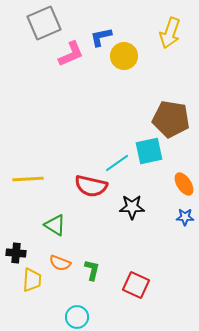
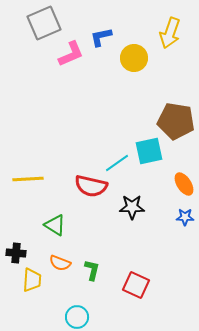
yellow circle: moved 10 px right, 2 px down
brown pentagon: moved 5 px right, 2 px down
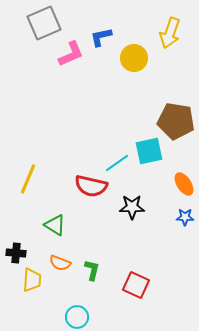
yellow line: rotated 64 degrees counterclockwise
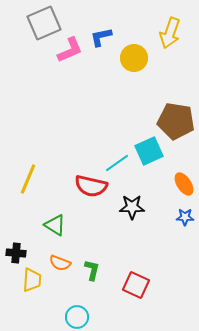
pink L-shape: moved 1 px left, 4 px up
cyan square: rotated 12 degrees counterclockwise
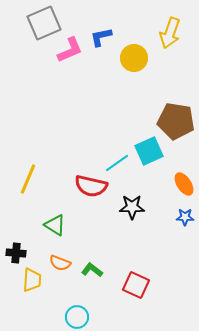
green L-shape: rotated 65 degrees counterclockwise
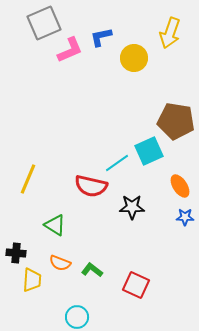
orange ellipse: moved 4 px left, 2 px down
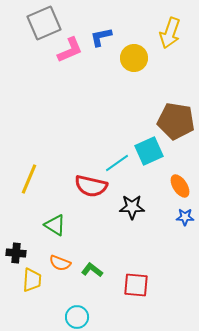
yellow line: moved 1 px right
red square: rotated 20 degrees counterclockwise
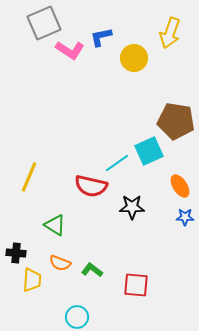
pink L-shape: rotated 56 degrees clockwise
yellow line: moved 2 px up
